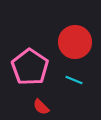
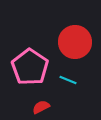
cyan line: moved 6 px left
red semicircle: rotated 108 degrees clockwise
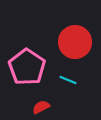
pink pentagon: moved 3 px left
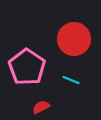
red circle: moved 1 px left, 3 px up
cyan line: moved 3 px right
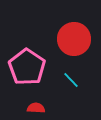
cyan line: rotated 24 degrees clockwise
red semicircle: moved 5 px left, 1 px down; rotated 30 degrees clockwise
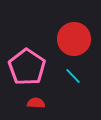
cyan line: moved 2 px right, 4 px up
red semicircle: moved 5 px up
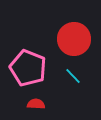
pink pentagon: moved 1 px right, 1 px down; rotated 12 degrees counterclockwise
red semicircle: moved 1 px down
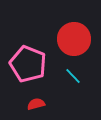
pink pentagon: moved 4 px up
red semicircle: rotated 18 degrees counterclockwise
